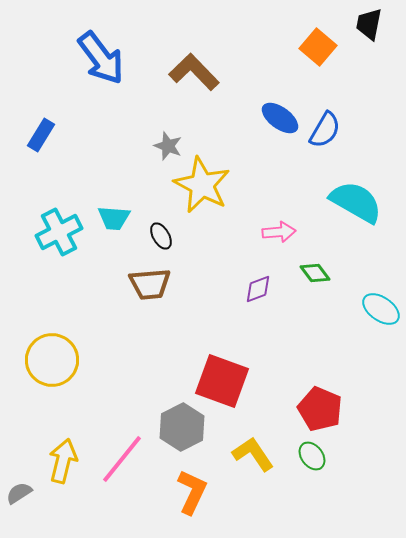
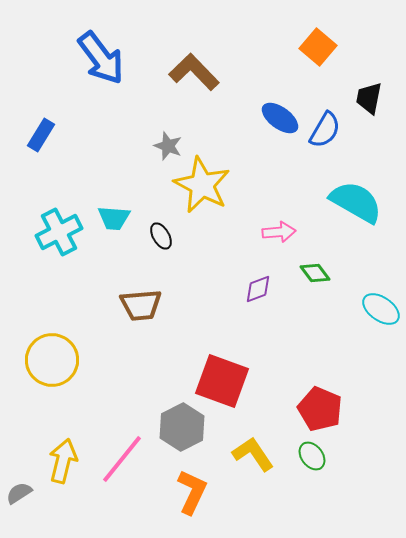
black trapezoid: moved 74 px down
brown trapezoid: moved 9 px left, 21 px down
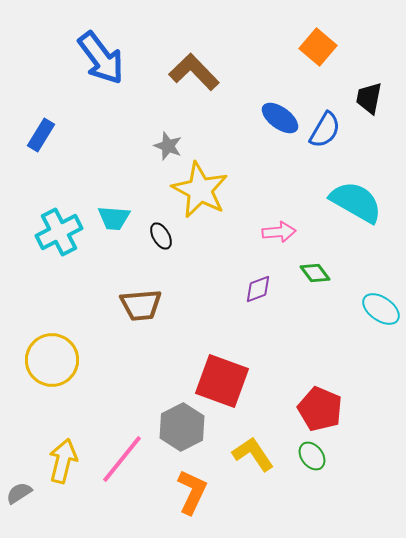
yellow star: moved 2 px left, 5 px down
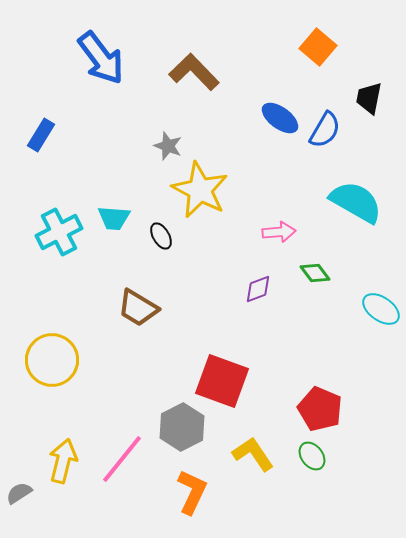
brown trapezoid: moved 3 px left, 3 px down; rotated 36 degrees clockwise
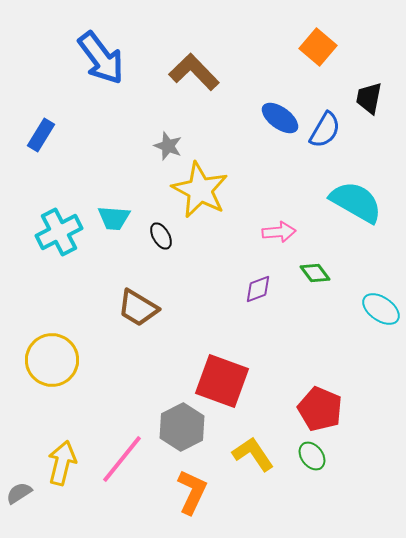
yellow arrow: moved 1 px left, 2 px down
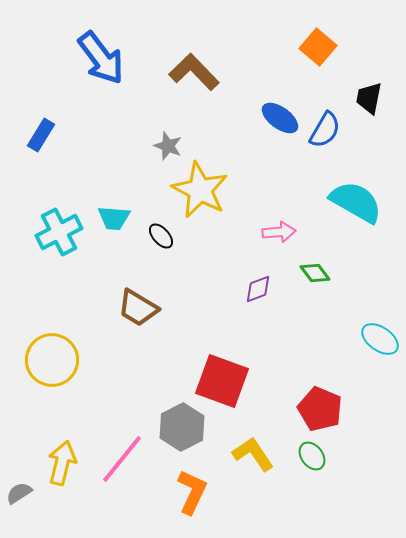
black ellipse: rotated 12 degrees counterclockwise
cyan ellipse: moved 1 px left, 30 px down
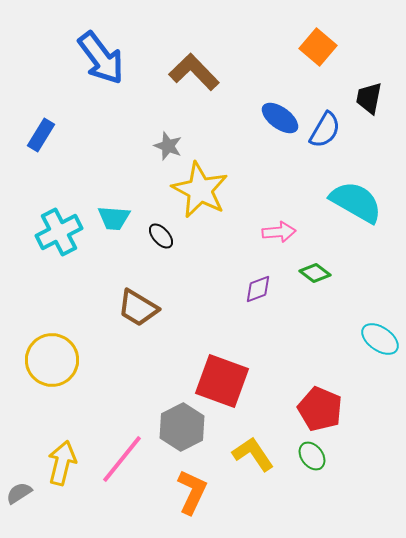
green diamond: rotated 16 degrees counterclockwise
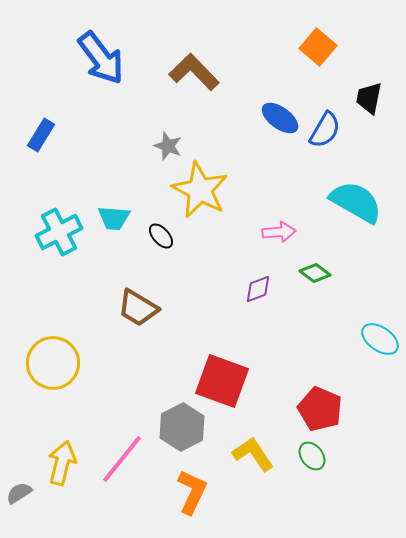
yellow circle: moved 1 px right, 3 px down
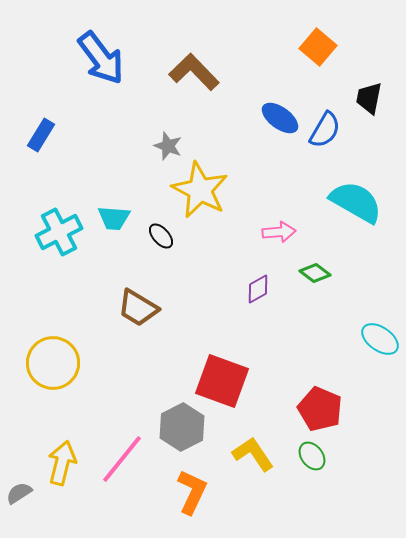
purple diamond: rotated 8 degrees counterclockwise
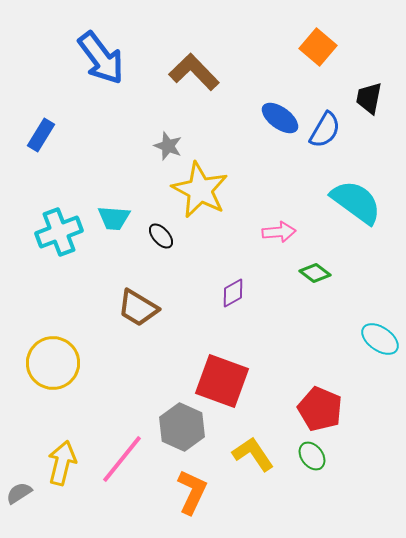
cyan semicircle: rotated 6 degrees clockwise
cyan cross: rotated 6 degrees clockwise
purple diamond: moved 25 px left, 4 px down
gray hexagon: rotated 9 degrees counterclockwise
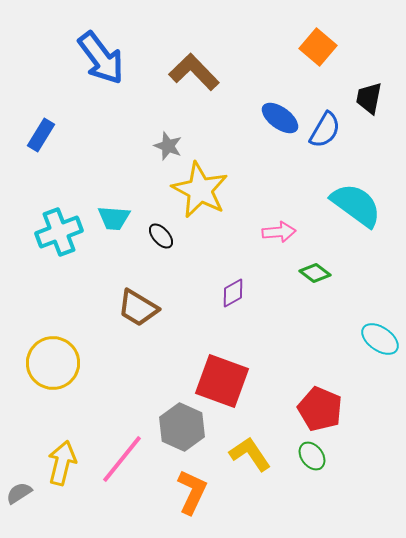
cyan semicircle: moved 3 px down
yellow L-shape: moved 3 px left
